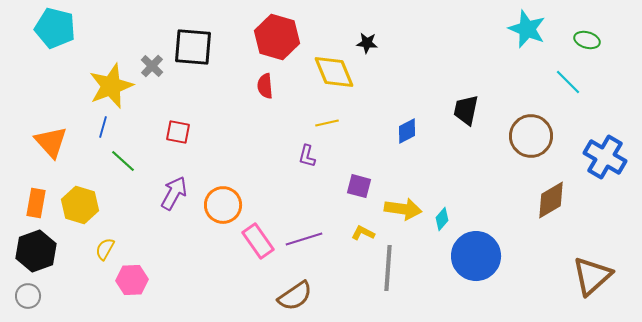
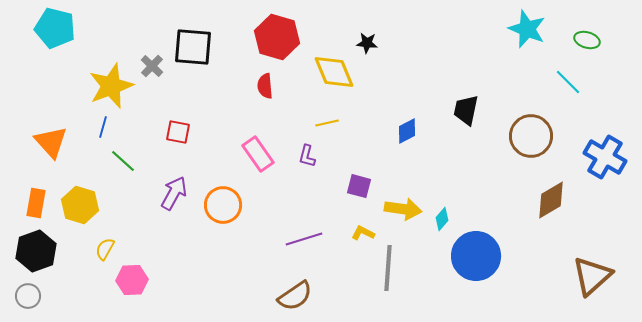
pink rectangle: moved 87 px up
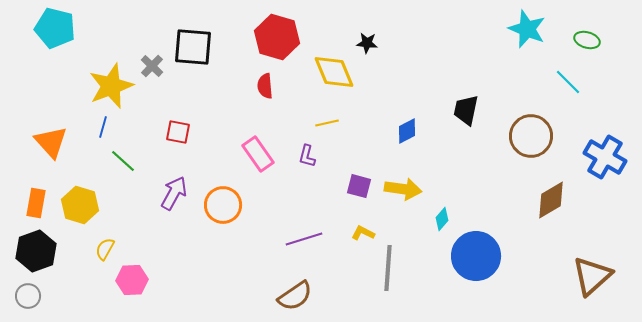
yellow arrow: moved 20 px up
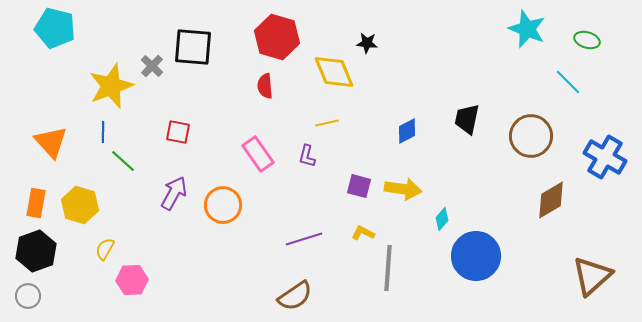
black trapezoid: moved 1 px right, 9 px down
blue line: moved 5 px down; rotated 15 degrees counterclockwise
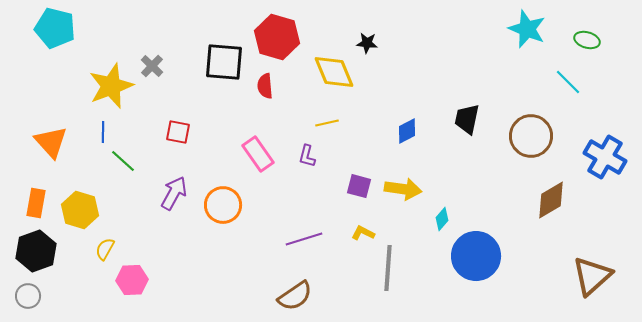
black square: moved 31 px right, 15 px down
yellow hexagon: moved 5 px down
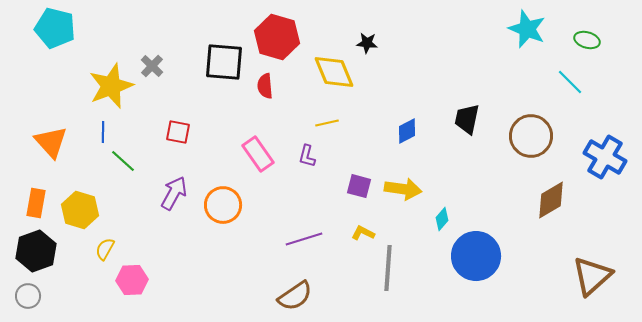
cyan line: moved 2 px right
